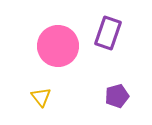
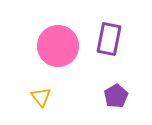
purple rectangle: moved 1 px right, 6 px down; rotated 8 degrees counterclockwise
purple pentagon: moved 1 px left; rotated 15 degrees counterclockwise
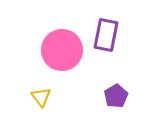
purple rectangle: moved 3 px left, 4 px up
pink circle: moved 4 px right, 4 px down
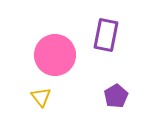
pink circle: moved 7 px left, 5 px down
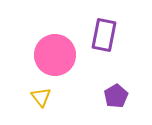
purple rectangle: moved 2 px left
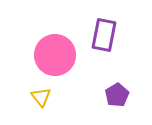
purple pentagon: moved 1 px right, 1 px up
